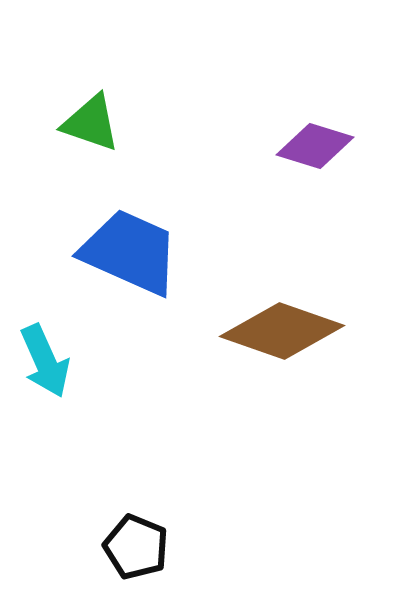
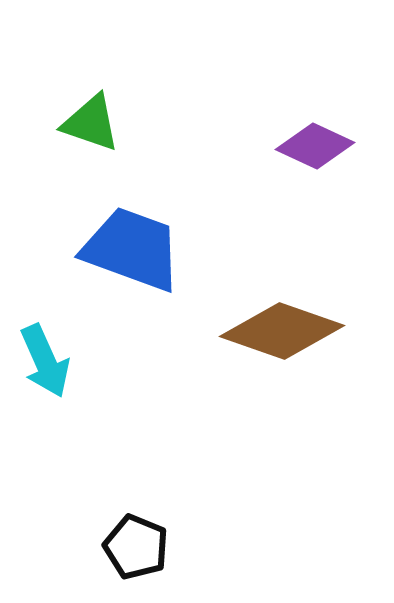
purple diamond: rotated 8 degrees clockwise
blue trapezoid: moved 2 px right, 3 px up; rotated 4 degrees counterclockwise
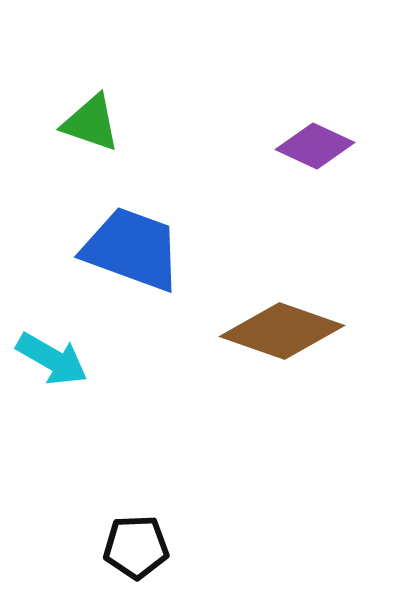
cyan arrow: moved 7 px right, 2 px up; rotated 36 degrees counterclockwise
black pentagon: rotated 24 degrees counterclockwise
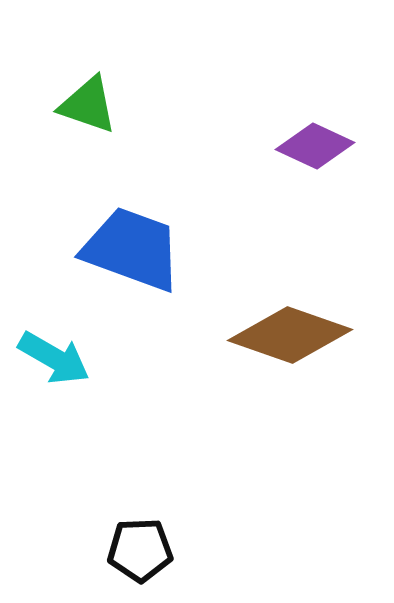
green triangle: moved 3 px left, 18 px up
brown diamond: moved 8 px right, 4 px down
cyan arrow: moved 2 px right, 1 px up
black pentagon: moved 4 px right, 3 px down
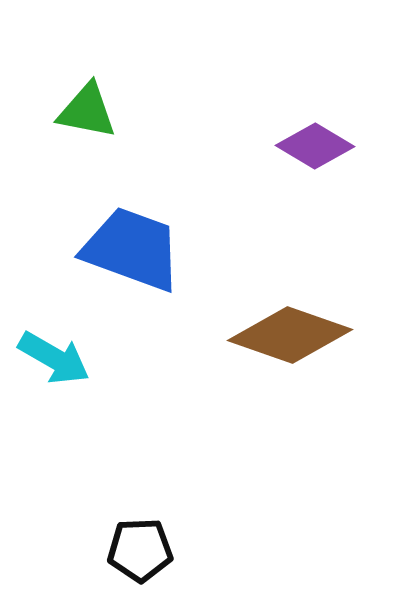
green triangle: moved 1 px left, 6 px down; rotated 8 degrees counterclockwise
purple diamond: rotated 6 degrees clockwise
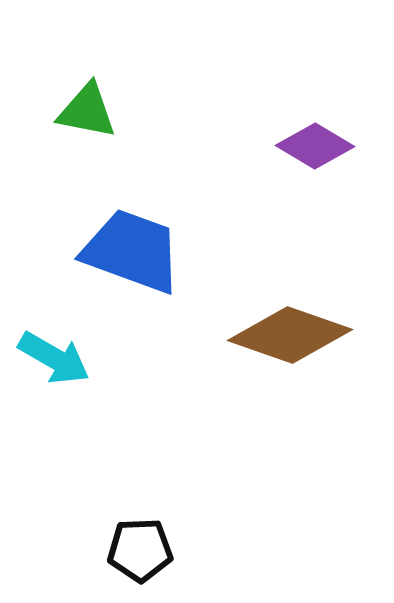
blue trapezoid: moved 2 px down
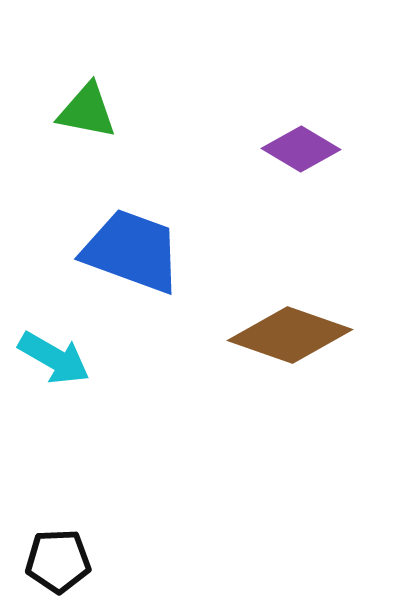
purple diamond: moved 14 px left, 3 px down
black pentagon: moved 82 px left, 11 px down
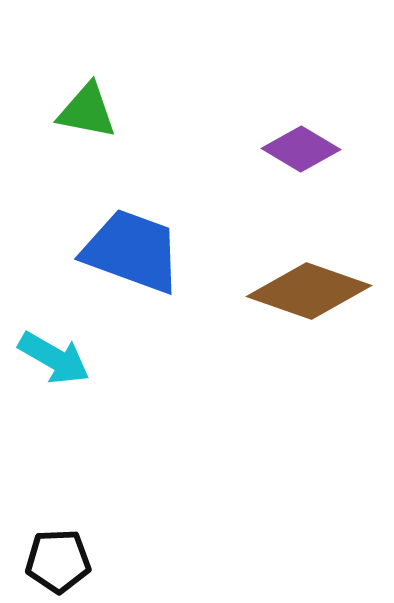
brown diamond: moved 19 px right, 44 px up
